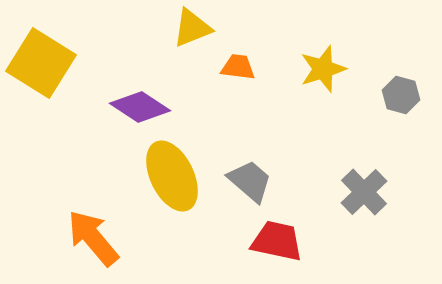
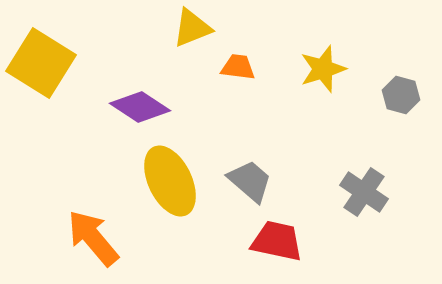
yellow ellipse: moved 2 px left, 5 px down
gray cross: rotated 12 degrees counterclockwise
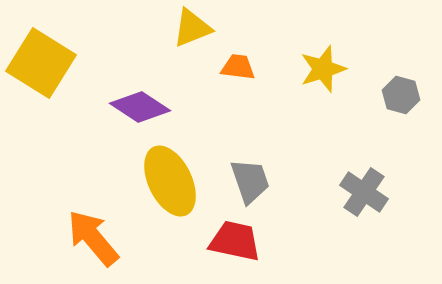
gray trapezoid: rotated 30 degrees clockwise
red trapezoid: moved 42 px left
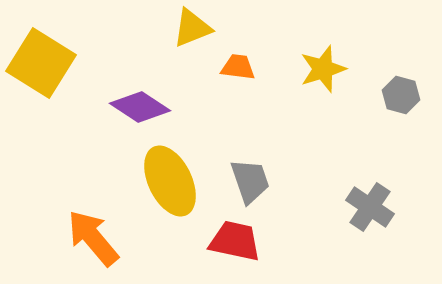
gray cross: moved 6 px right, 15 px down
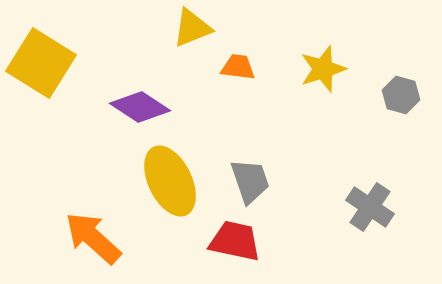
orange arrow: rotated 8 degrees counterclockwise
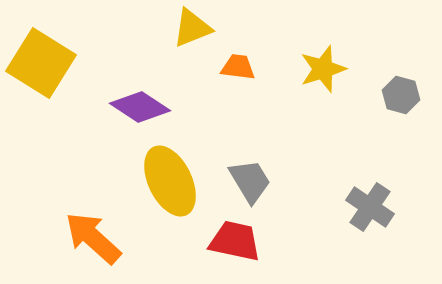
gray trapezoid: rotated 12 degrees counterclockwise
